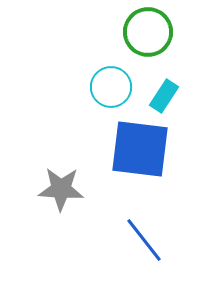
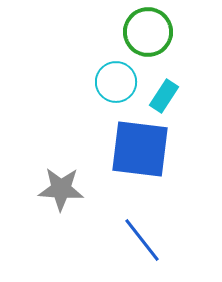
cyan circle: moved 5 px right, 5 px up
blue line: moved 2 px left
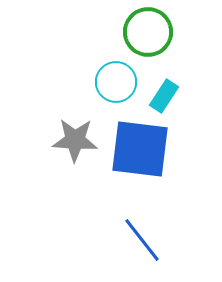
gray star: moved 14 px right, 49 px up
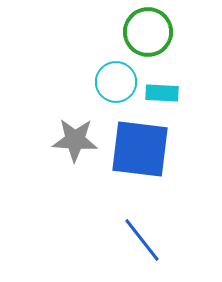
cyan rectangle: moved 2 px left, 3 px up; rotated 60 degrees clockwise
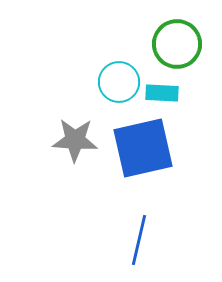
green circle: moved 29 px right, 12 px down
cyan circle: moved 3 px right
blue square: moved 3 px right, 1 px up; rotated 20 degrees counterclockwise
blue line: moved 3 px left; rotated 51 degrees clockwise
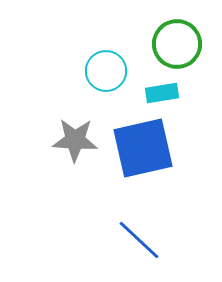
cyan circle: moved 13 px left, 11 px up
cyan rectangle: rotated 12 degrees counterclockwise
blue line: rotated 60 degrees counterclockwise
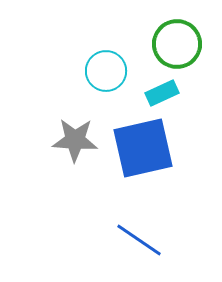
cyan rectangle: rotated 16 degrees counterclockwise
blue line: rotated 9 degrees counterclockwise
